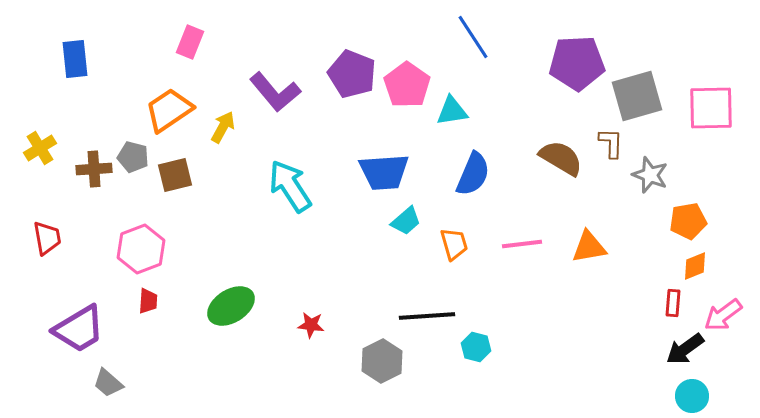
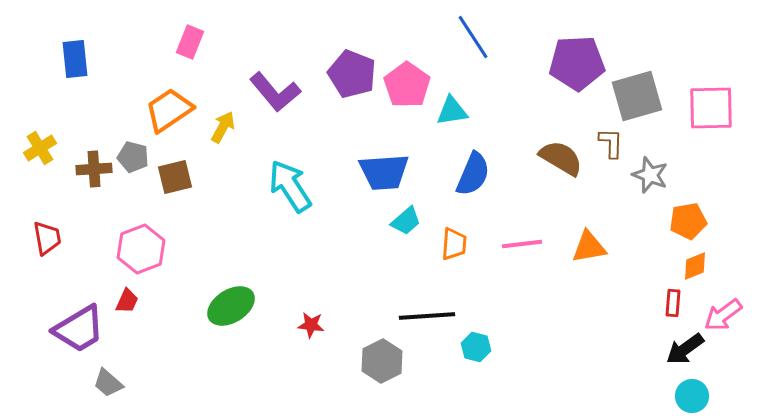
brown square at (175, 175): moved 2 px down
orange trapezoid at (454, 244): rotated 20 degrees clockwise
red trapezoid at (148, 301): moved 21 px left; rotated 20 degrees clockwise
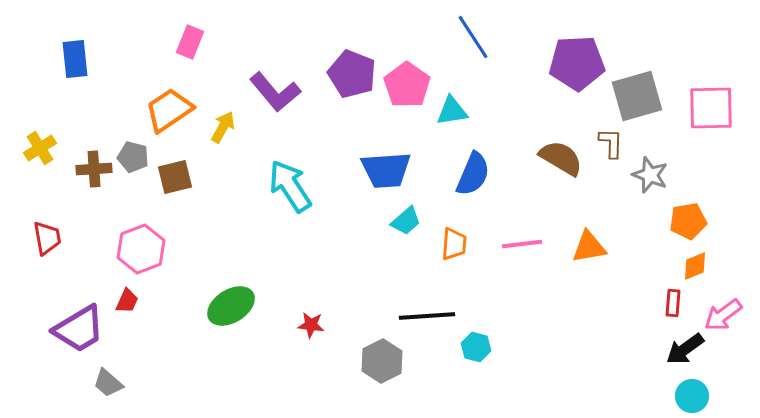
blue trapezoid at (384, 172): moved 2 px right, 2 px up
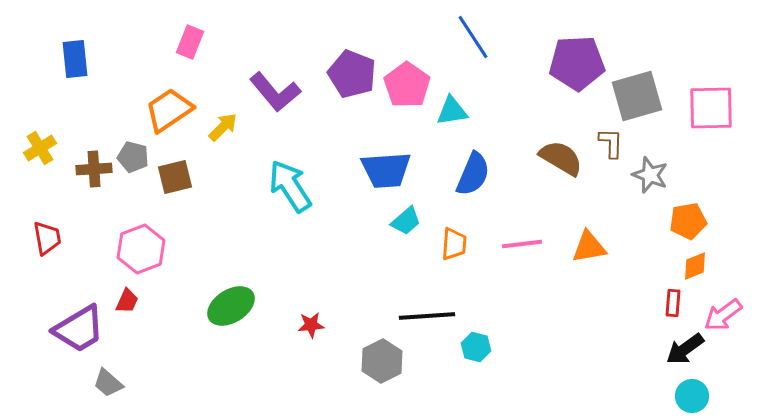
yellow arrow at (223, 127): rotated 16 degrees clockwise
red star at (311, 325): rotated 12 degrees counterclockwise
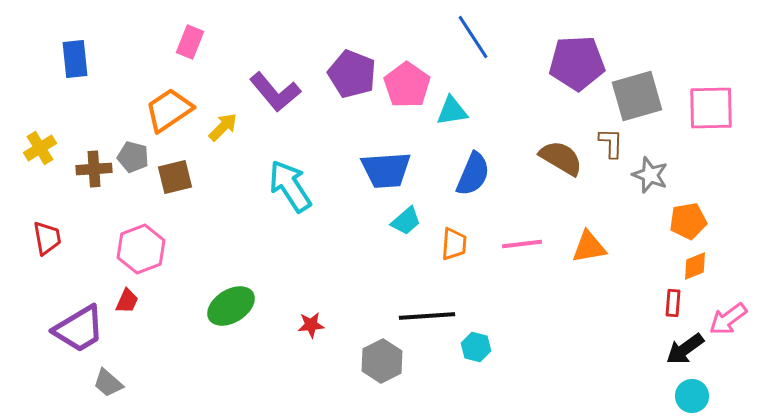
pink arrow at (723, 315): moved 5 px right, 4 px down
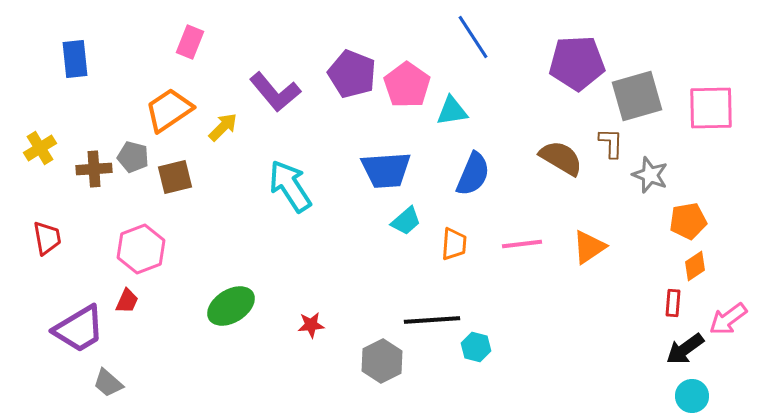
orange triangle at (589, 247): rotated 24 degrees counterclockwise
orange diamond at (695, 266): rotated 12 degrees counterclockwise
black line at (427, 316): moved 5 px right, 4 px down
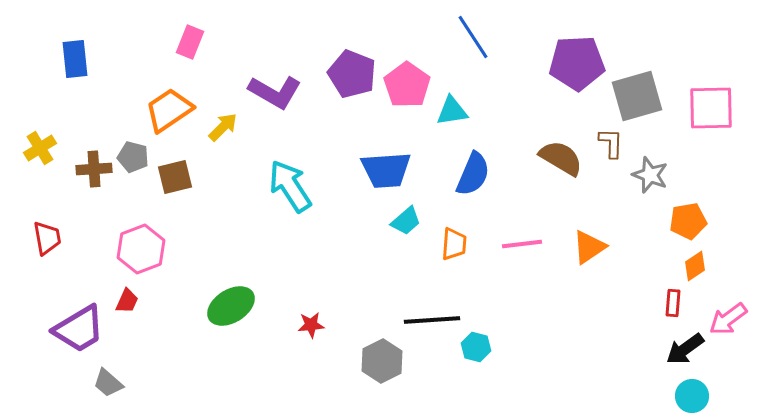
purple L-shape at (275, 92): rotated 20 degrees counterclockwise
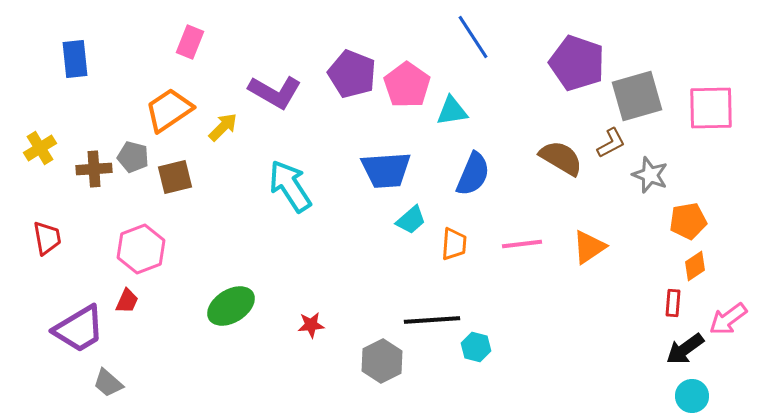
purple pentagon at (577, 63): rotated 22 degrees clockwise
brown L-shape at (611, 143): rotated 60 degrees clockwise
cyan trapezoid at (406, 221): moved 5 px right, 1 px up
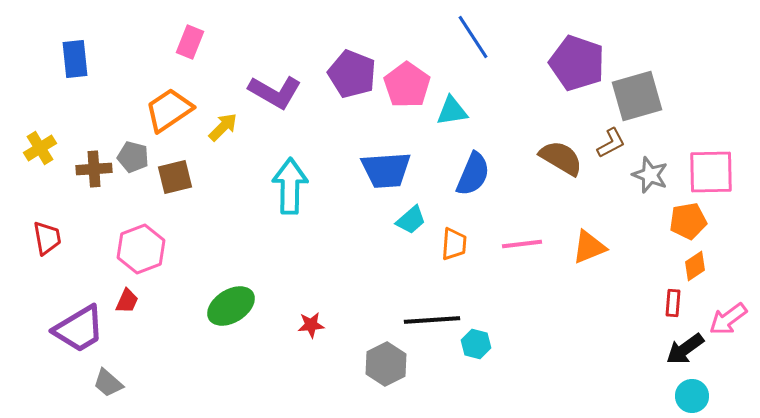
pink square at (711, 108): moved 64 px down
cyan arrow at (290, 186): rotated 34 degrees clockwise
orange triangle at (589, 247): rotated 12 degrees clockwise
cyan hexagon at (476, 347): moved 3 px up
gray hexagon at (382, 361): moved 4 px right, 3 px down
